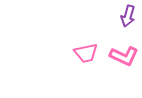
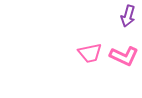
pink trapezoid: moved 4 px right
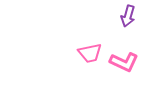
pink L-shape: moved 6 px down
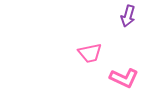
pink L-shape: moved 16 px down
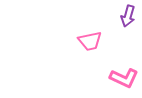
pink trapezoid: moved 12 px up
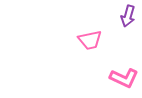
pink trapezoid: moved 1 px up
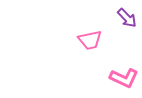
purple arrow: moved 1 px left, 2 px down; rotated 60 degrees counterclockwise
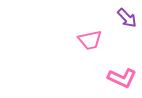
pink L-shape: moved 2 px left
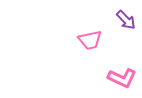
purple arrow: moved 1 px left, 2 px down
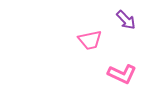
pink L-shape: moved 4 px up
